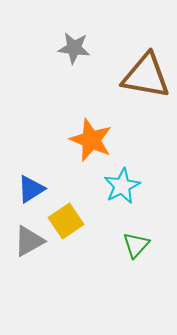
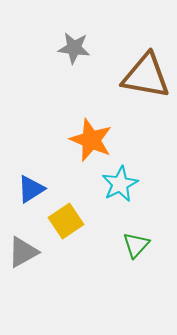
cyan star: moved 2 px left, 2 px up
gray triangle: moved 6 px left, 11 px down
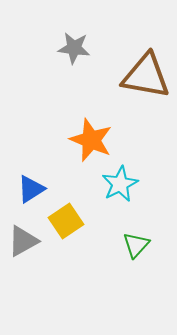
gray triangle: moved 11 px up
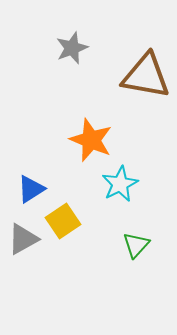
gray star: moved 2 px left; rotated 28 degrees counterclockwise
yellow square: moved 3 px left
gray triangle: moved 2 px up
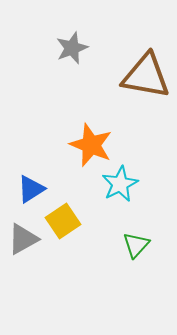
orange star: moved 5 px down
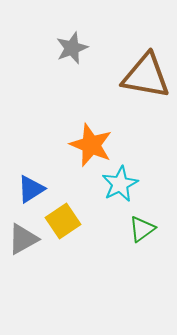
green triangle: moved 6 px right, 16 px up; rotated 12 degrees clockwise
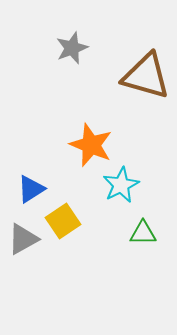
brown triangle: rotated 6 degrees clockwise
cyan star: moved 1 px right, 1 px down
green triangle: moved 1 px right, 4 px down; rotated 36 degrees clockwise
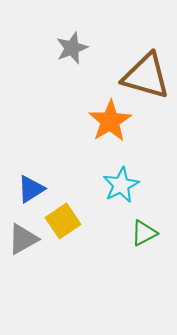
orange star: moved 19 px right, 24 px up; rotated 18 degrees clockwise
green triangle: moved 1 px right; rotated 28 degrees counterclockwise
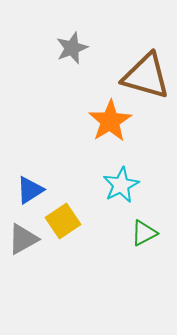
blue triangle: moved 1 px left, 1 px down
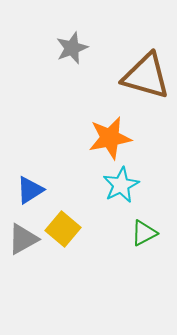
orange star: moved 17 px down; rotated 21 degrees clockwise
yellow square: moved 8 px down; rotated 16 degrees counterclockwise
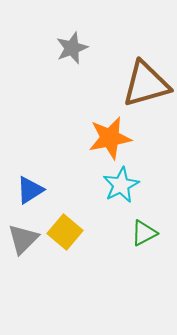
brown triangle: moved 8 px down; rotated 32 degrees counterclockwise
yellow square: moved 2 px right, 3 px down
gray triangle: rotated 16 degrees counterclockwise
